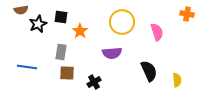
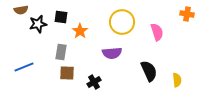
black star: rotated 12 degrees clockwise
blue line: moved 3 px left; rotated 30 degrees counterclockwise
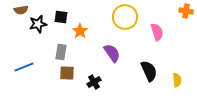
orange cross: moved 1 px left, 3 px up
yellow circle: moved 3 px right, 5 px up
purple semicircle: rotated 120 degrees counterclockwise
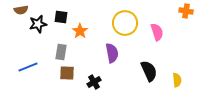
yellow circle: moved 6 px down
purple semicircle: rotated 24 degrees clockwise
blue line: moved 4 px right
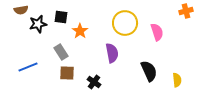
orange cross: rotated 24 degrees counterclockwise
gray rectangle: rotated 42 degrees counterclockwise
black cross: rotated 24 degrees counterclockwise
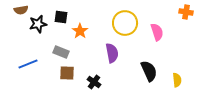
orange cross: moved 1 px down; rotated 24 degrees clockwise
gray rectangle: rotated 35 degrees counterclockwise
blue line: moved 3 px up
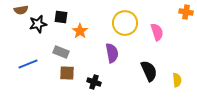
black cross: rotated 16 degrees counterclockwise
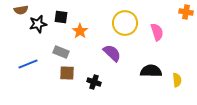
purple semicircle: rotated 36 degrees counterclockwise
black semicircle: moved 2 px right; rotated 65 degrees counterclockwise
